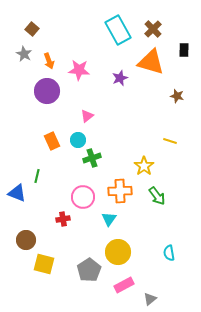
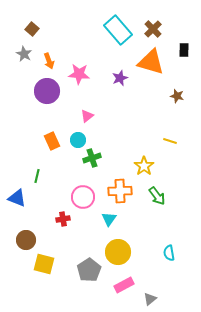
cyan rectangle: rotated 12 degrees counterclockwise
pink star: moved 4 px down
blue triangle: moved 5 px down
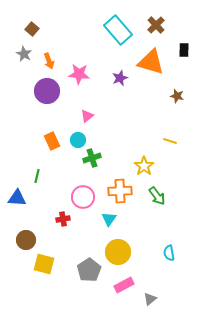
brown cross: moved 3 px right, 4 px up
blue triangle: rotated 18 degrees counterclockwise
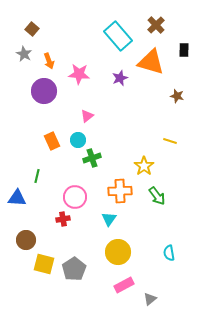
cyan rectangle: moved 6 px down
purple circle: moved 3 px left
pink circle: moved 8 px left
gray pentagon: moved 15 px left, 1 px up
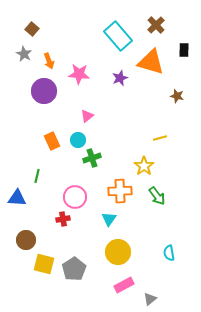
yellow line: moved 10 px left, 3 px up; rotated 32 degrees counterclockwise
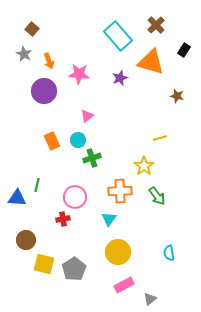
black rectangle: rotated 32 degrees clockwise
green line: moved 9 px down
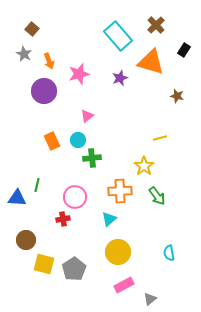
pink star: rotated 20 degrees counterclockwise
green cross: rotated 12 degrees clockwise
cyan triangle: rotated 14 degrees clockwise
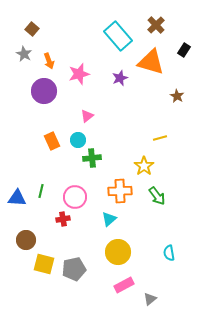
brown star: rotated 16 degrees clockwise
green line: moved 4 px right, 6 px down
gray pentagon: rotated 20 degrees clockwise
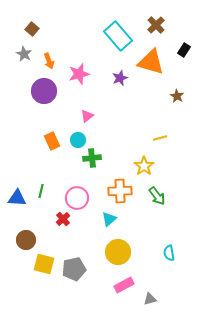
pink circle: moved 2 px right, 1 px down
red cross: rotated 32 degrees counterclockwise
gray triangle: rotated 24 degrees clockwise
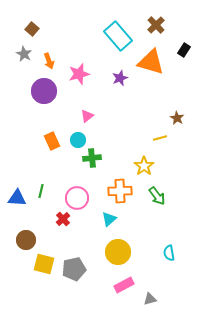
brown star: moved 22 px down
